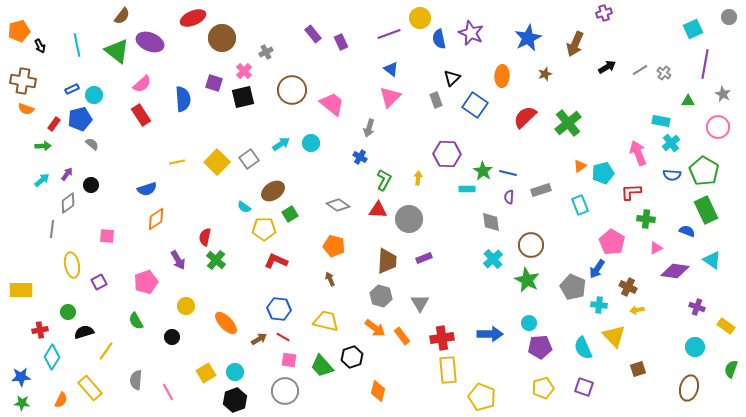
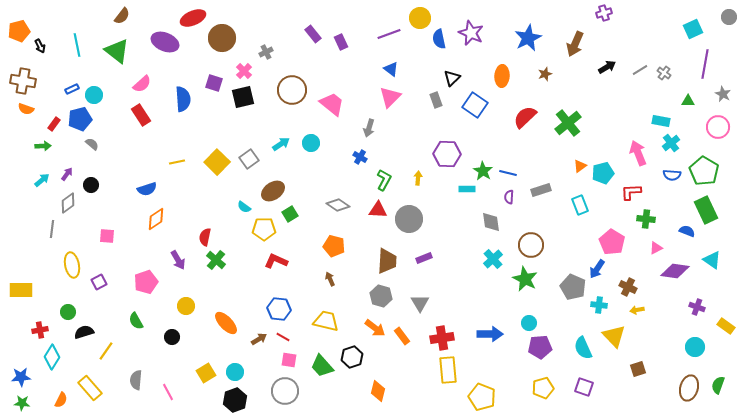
purple ellipse at (150, 42): moved 15 px right
green star at (527, 280): moved 2 px left, 1 px up
green semicircle at (731, 369): moved 13 px left, 16 px down
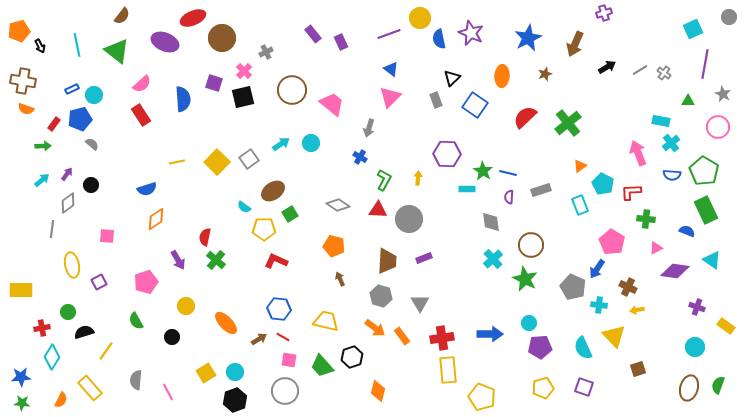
cyan pentagon at (603, 173): moved 11 px down; rotated 30 degrees counterclockwise
brown arrow at (330, 279): moved 10 px right
red cross at (40, 330): moved 2 px right, 2 px up
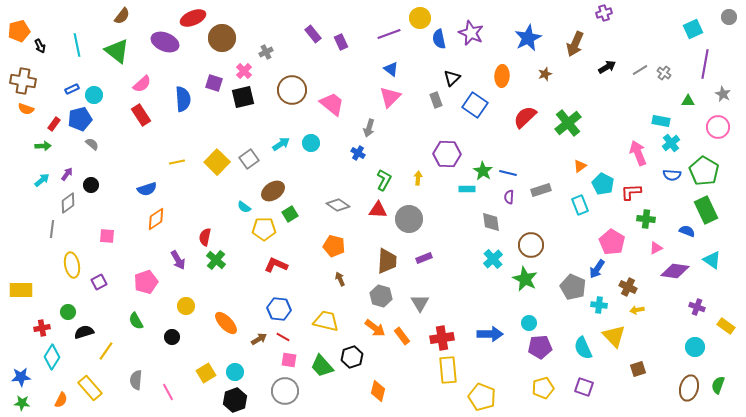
blue cross at (360, 157): moved 2 px left, 4 px up
red L-shape at (276, 261): moved 4 px down
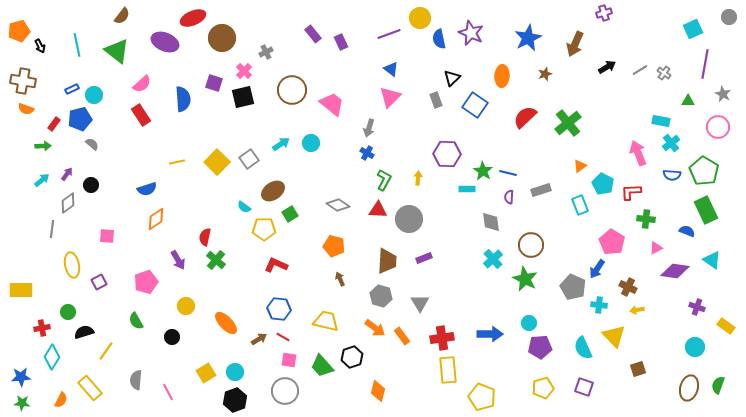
blue cross at (358, 153): moved 9 px right
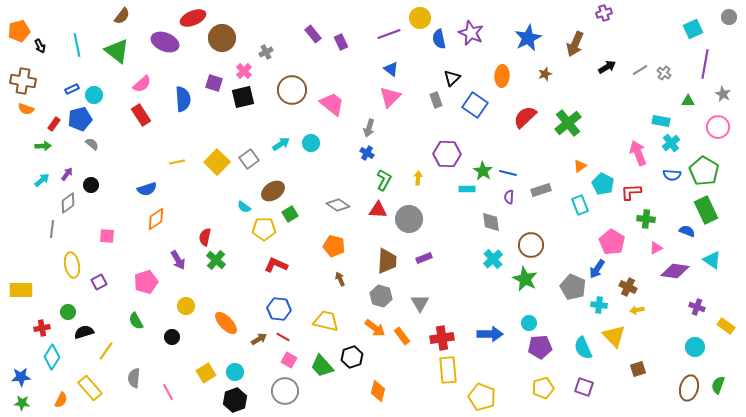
pink square at (289, 360): rotated 21 degrees clockwise
gray semicircle at (136, 380): moved 2 px left, 2 px up
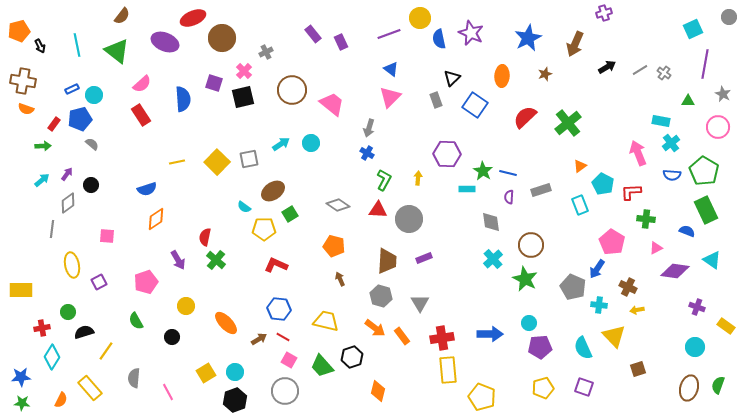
gray square at (249, 159): rotated 24 degrees clockwise
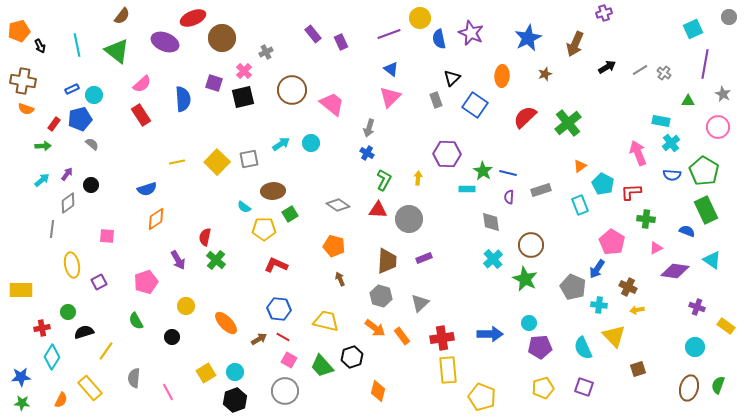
brown ellipse at (273, 191): rotated 30 degrees clockwise
gray triangle at (420, 303): rotated 18 degrees clockwise
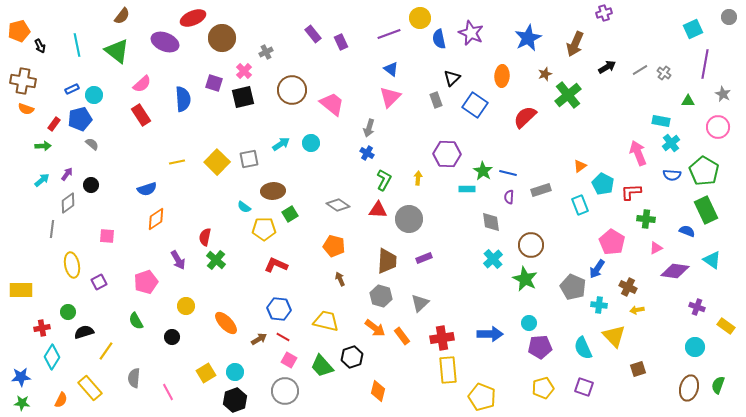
green cross at (568, 123): moved 28 px up
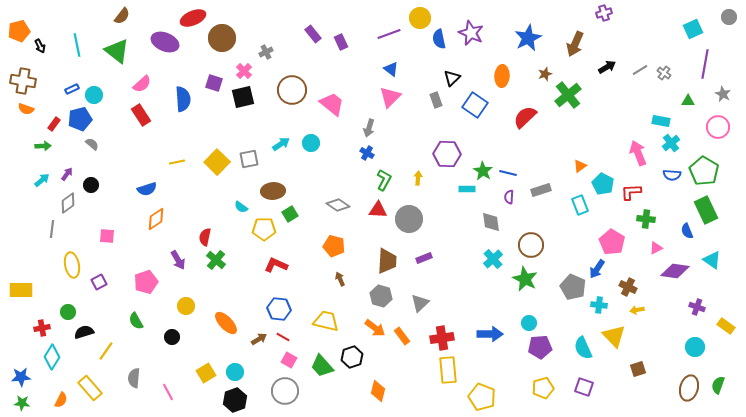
cyan semicircle at (244, 207): moved 3 px left
blue semicircle at (687, 231): rotated 133 degrees counterclockwise
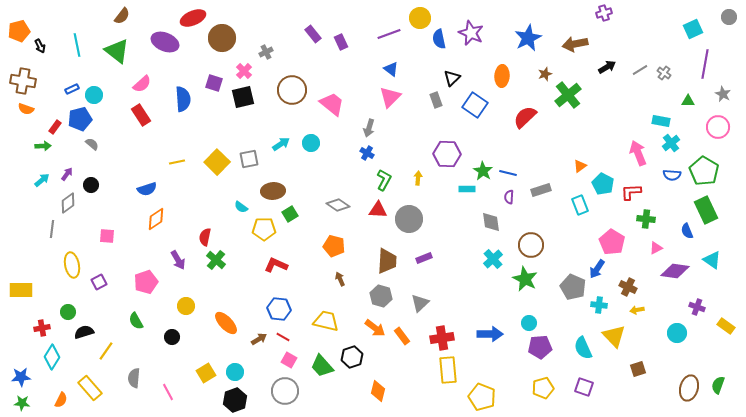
brown arrow at (575, 44): rotated 55 degrees clockwise
red rectangle at (54, 124): moved 1 px right, 3 px down
cyan circle at (695, 347): moved 18 px left, 14 px up
